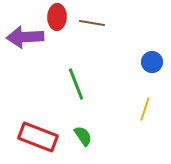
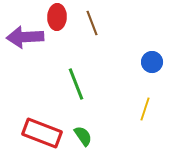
brown line: rotated 60 degrees clockwise
red rectangle: moved 4 px right, 4 px up
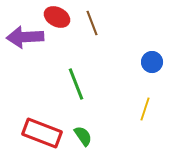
red ellipse: rotated 65 degrees counterclockwise
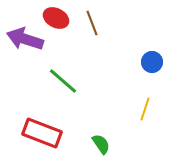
red ellipse: moved 1 px left, 1 px down
purple arrow: moved 2 px down; rotated 21 degrees clockwise
green line: moved 13 px left, 3 px up; rotated 28 degrees counterclockwise
green semicircle: moved 18 px right, 8 px down
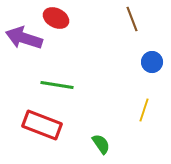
brown line: moved 40 px right, 4 px up
purple arrow: moved 1 px left, 1 px up
green line: moved 6 px left, 4 px down; rotated 32 degrees counterclockwise
yellow line: moved 1 px left, 1 px down
red rectangle: moved 8 px up
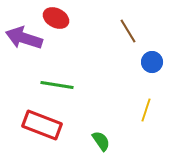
brown line: moved 4 px left, 12 px down; rotated 10 degrees counterclockwise
yellow line: moved 2 px right
green semicircle: moved 3 px up
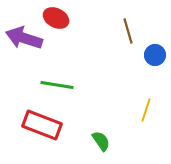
brown line: rotated 15 degrees clockwise
blue circle: moved 3 px right, 7 px up
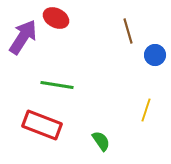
purple arrow: moved 1 px left, 1 px up; rotated 105 degrees clockwise
